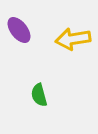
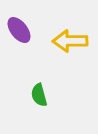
yellow arrow: moved 3 px left, 2 px down; rotated 8 degrees clockwise
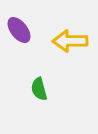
green semicircle: moved 6 px up
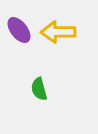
yellow arrow: moved 12 px left, 9 px up
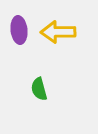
purple ellipse: rotated 32 degrees clockwise
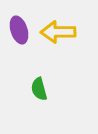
purple ellipse: rotated 12 degrees counterclockwise
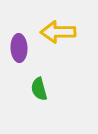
purple ellipse: moved 18 px down; rotated 16 degrees clockwise
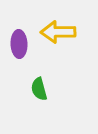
purple ellipse: moved 4 px up
